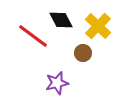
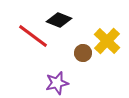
black diamond: moved 2 px left; rotated 40 degrees counterclockwise
yellow cross: moved 9 px right, 15 px down
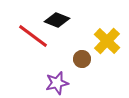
black diamond: moved 2 px left
brown circle: moved 1 px left, 6 px down
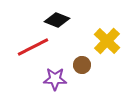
red line: moved 11 px down; rotated 64 degrees counterclockwise
brown circle: moved 6 px down
purple star: moved 2 px left, 4 px up; rotated 15 degrees clockwise
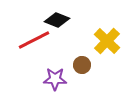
red line: moved 1 px right, 7 px up
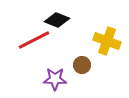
yellow cross: rotated 24 degrees counterclockwise
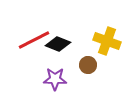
black diamond: moved 1 px right, 24 px down
brown circle: moved 6 px right
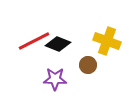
red line: moved 1 px down
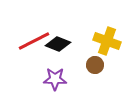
brown circle: moved 7 px right
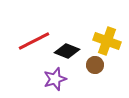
black diamond: moved 9 px right, 7 px down
purple star: rotated 20 degrees counterclockwise
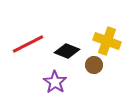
red line: moved 6 px left, 3 px down
brown circle: moved 1 px left
purple star: moved 3 px down; rotated 20 degrees counterclockwise
